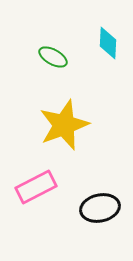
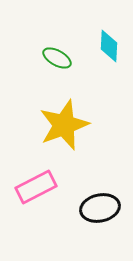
cyan diamond: moved 1 px right, 3 px down
green ellipse: moved 4 px right, 1 px down
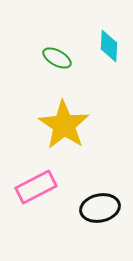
yellow star: rotated 18 degrees counterclockwise
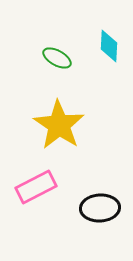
yellow star: moved 5 px left
black ellipse: rotated 9 degrees clockwise
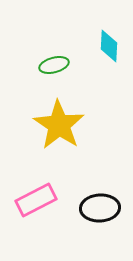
green ellipse: moved 3 px left, 7 px down; rotated 44 degrees counterclockwise
pink rectangle: moved 13 px down
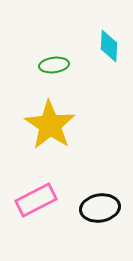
green ellipse: rotated 8 degrees clockwise
yellow star: moved 9 px left
black ellipse: rotated 6 degrees counterclockwise
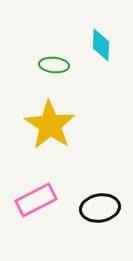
cyan diamond: moved 8 px left, 1 px up
green ellipse: rotated 12 degrees clockwise
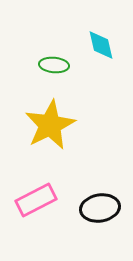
cyan diamond: rotated 16 degrees counterclockwise
yellow star: rotated 12 degrees clockwise
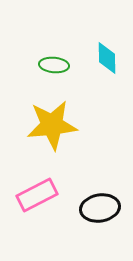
cyan diamond: moved 6 px right, 13 px down; rotated 12 degrees clockwise
yellow star: moved 2 px right; rotated 21 degrees clockwise
pink rectangle: moved 1 px right, 5 px up
